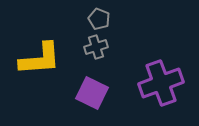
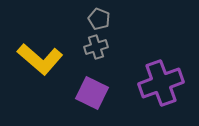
yellow L-shape: rotated 45 degrees clockwise
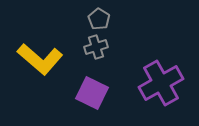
gray pentagon: rotated 10 degrees clockwise
purple cross: rotated 9 degrees counterclockwise
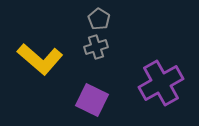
purple square: moved 7 px down
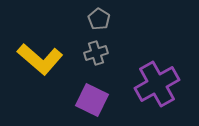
gray cross: moved 6 px down
purple cross: moved 4 px left, 1 px down
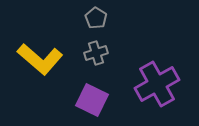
gray pentagon: moved 3 px left, 1 px up
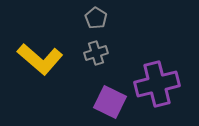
purple cross: rotated 15 degrees clockwise
purple square: moved 18 px right, 2 px down
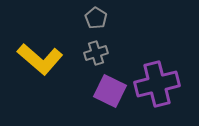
purple square: moved 11 px up
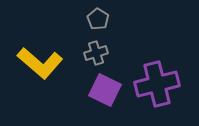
gray pentagon: moved 2 px right, 1 px down
yellow L-shape: moved 4 px down
purple square: moved 5 px left, 1 px up
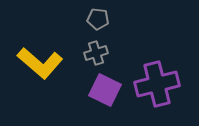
gray pentagon: rotated 25 degrees counterclockwise
